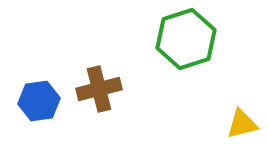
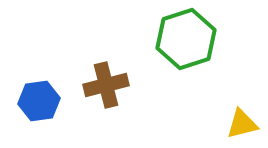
brown cross: moved 7 px right, 4 px up
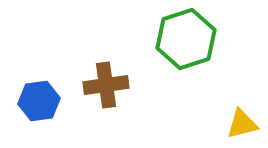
brown cross: rotated 6 degrees clockwise
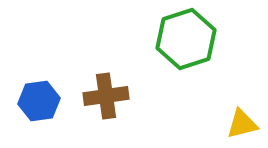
brown cross: moved 11 px down
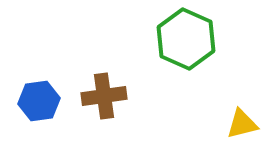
green hexagon: rotated 18 degrees counterclockwise
brown cross: moved 2 px left
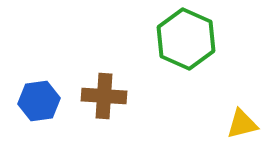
brown cross: rotated 12 degrees clockwise
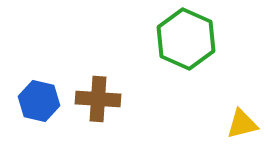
brown cross: moved 6 px left, 3 px down
blue hexagon: rotated 21 degrees clockwise
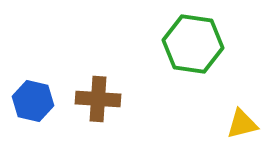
green hexagon: moved 7 px right, 5 px down; rotated 16 degrees counterclockwise
blue hexagon: moved 6 px left
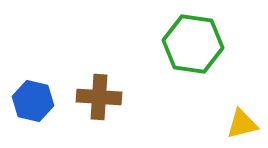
brown cross: moved 1 px right, 2 px up
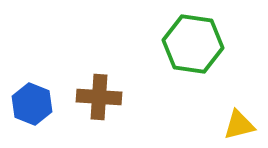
blue hexagon: moved 1 px left, 3 px down; rotated 9 degrees clockwise
yellow triangle: moved 3 px left, 1 px down
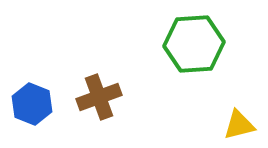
green hexagon: moved 1 px right; rotated 12 degrees counterclockwise
brown cross: rotated 24 degrees counterclockwise
